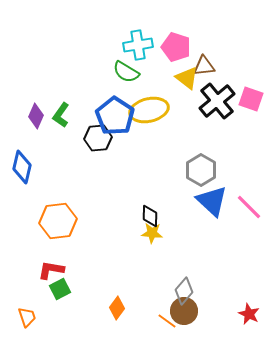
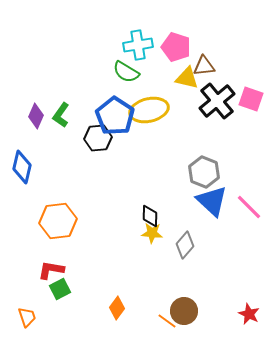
yellow triangle: rotated 25 degrees counterclockwise
gray hexagon: moved 3 px right, 2 px down; rotated 8 degrees counterclockwise
gray diamond: moved 1 px right, 46 px up
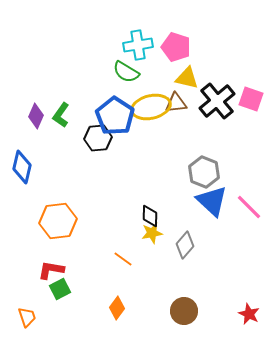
brown triangle: moved 28 px left, 37 px down
yellow ellipse: moved 2 px right, 3 px up
yellow star: rotated 15 degrees counterclockwise
orange line: moved 44 px left, 62 px up
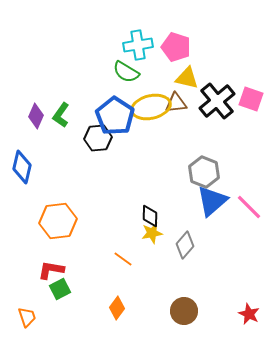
blue triangle: rotated 36 degrees clockwise
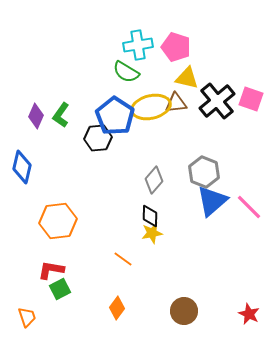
gray diamond: moved 31 px left, 65 px up
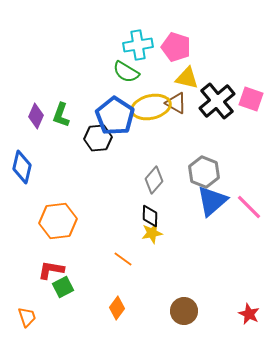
brown triangle: rotated 35 degrees clockwise
green L-shape: rotated 15 degrees counterclockwise
green square: moved 3 px right, 2 px up
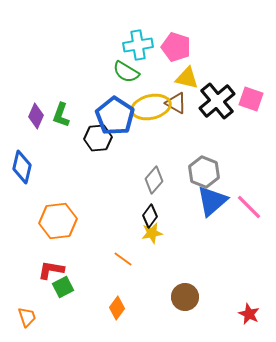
black diamond: rotated 35 degrees clockwise
brown circle: moved 1 px right, 14 px up
